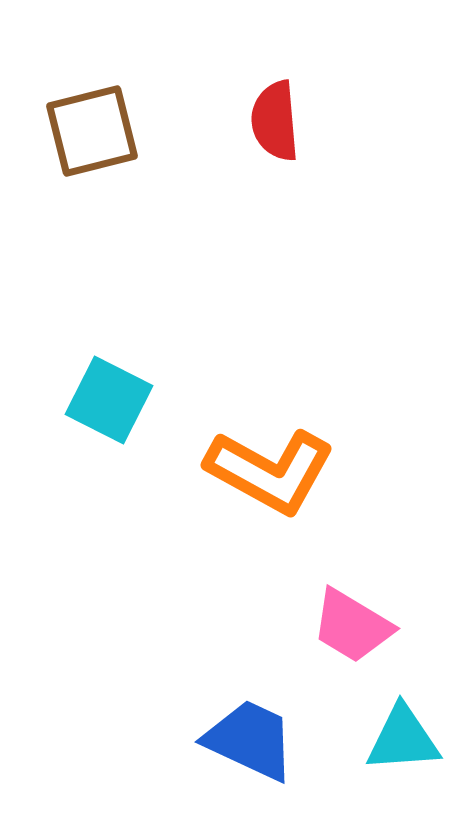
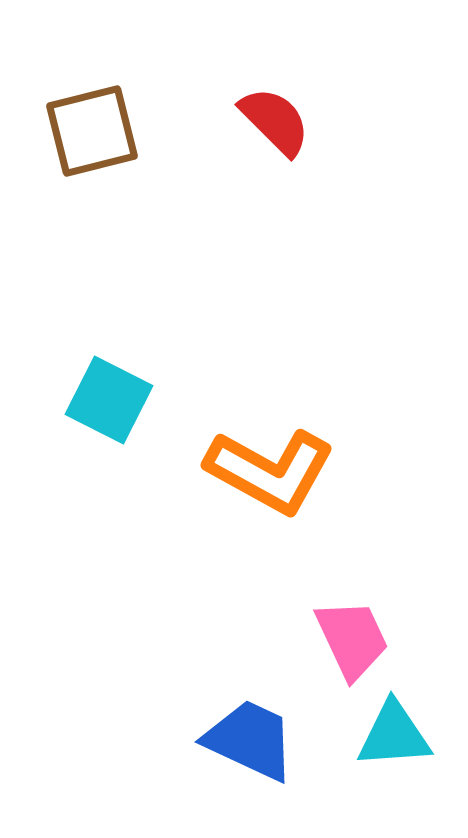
red semicircle: rotated 140 degrees clockwise
pink trapezoid: moved 13 px down; rotated 146 degrees counterclockwise
cyan triangle: moved 9 px left, 4 px up
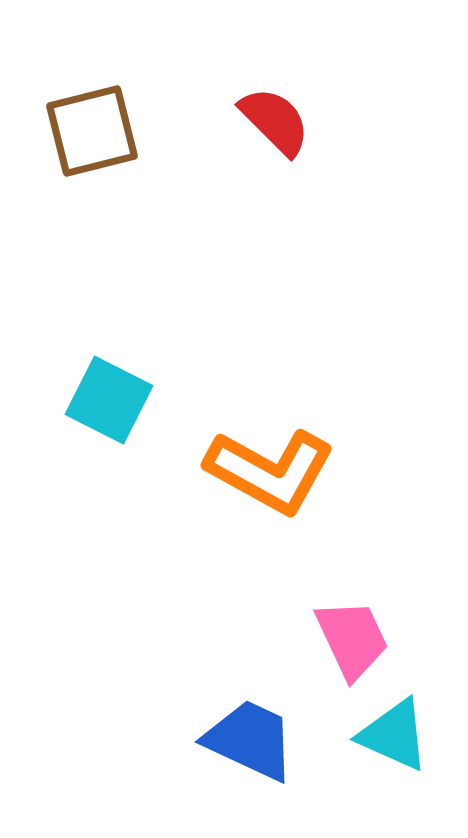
cyan triangle: rotated 28 degrees clockwise
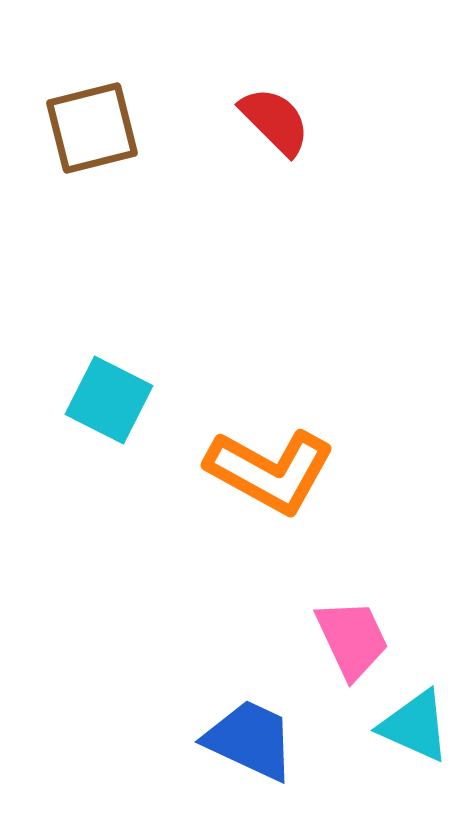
brown square: moved 3 px up
cyan triangle: moved 21 px right, 9 px up
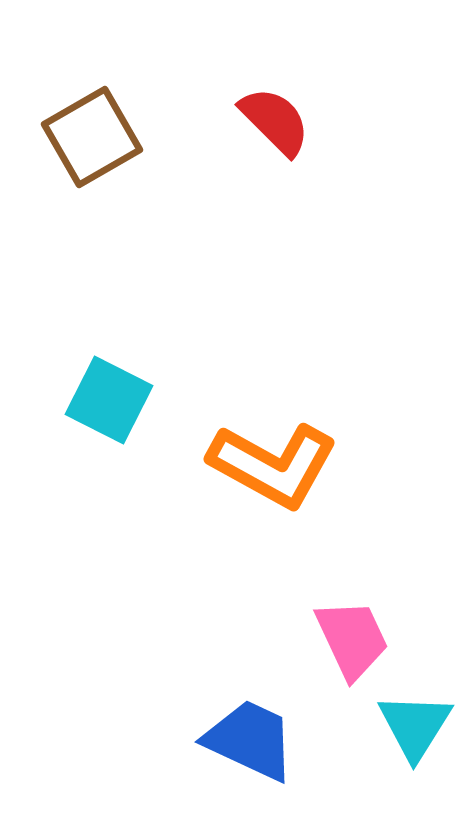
brown square: moved 9 px down; rotated 16 degrees counterclockwise
orange L-shape: moved 3 px right, 6 px up
cyan triangle: rotated 38 degrees clockwise
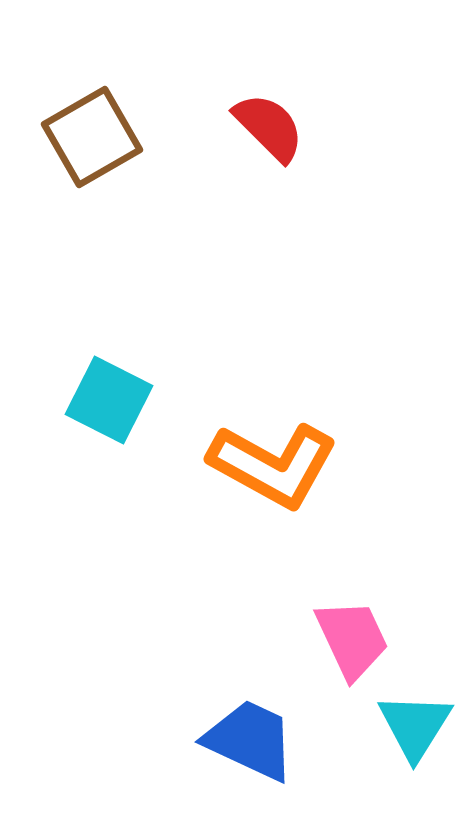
red semicircle: moved 6 px left, 6 px down
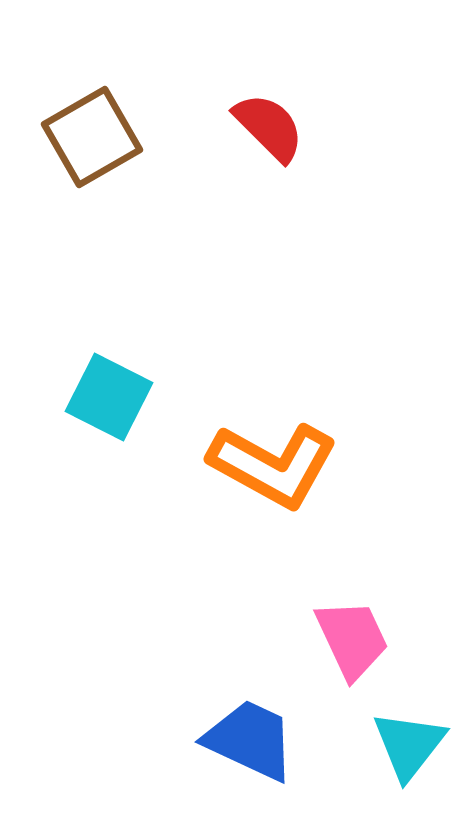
cyan square: moved 3 px up
cyan triangle: moved 6 px left, 19 px down; rotated 6 degrees clockwise
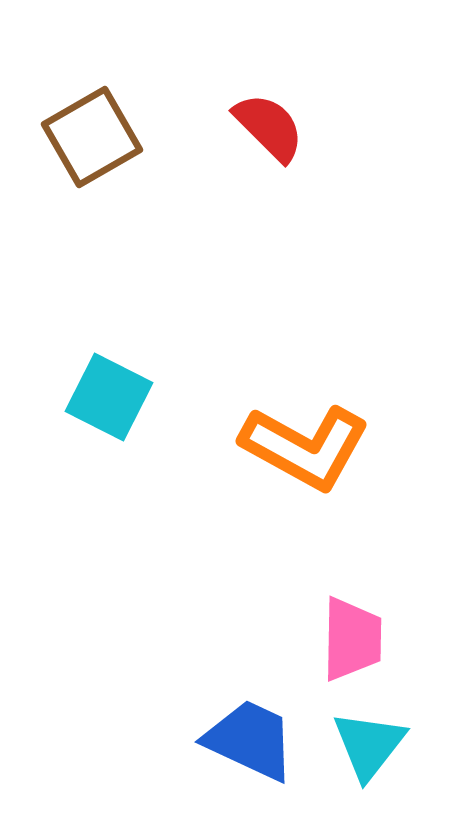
orange L-shape: moved 32 px right, 18 px up
pink trapezoid: rotated 26 degrees clockwise
cyan triangle: moved 40 px left
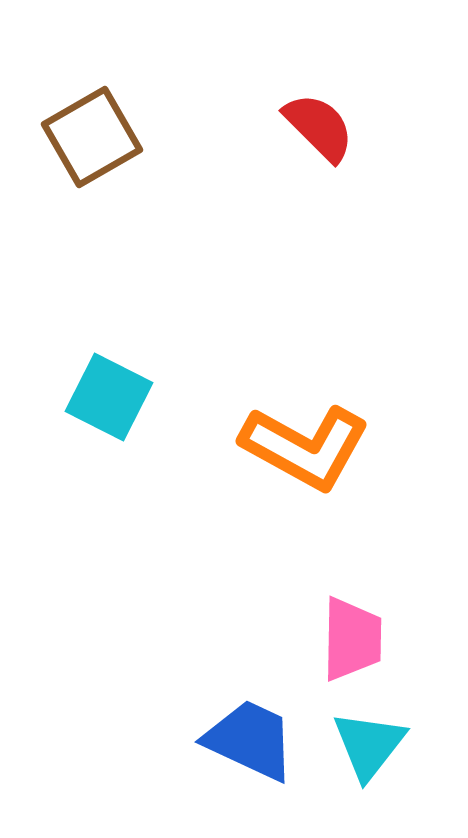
red semicircle: moved 50 px right
